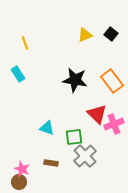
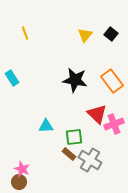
yellow triangle: rotated 28 degrees counterclockwise
yellow line: moved 10 px up
cyan rectangle: moved 6 px left, 4 px down
cyan triangle: moved 1 px left, 2 px up; rotated 21 degrees counterclockwise
gray cross: moved 5 px right, 4 px down; rotated 15 degrees counterclockwise
brown rectangle: moved 18 px right, 9 px up; rotated 32 degrees clockwise
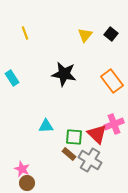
black star: moved 11 px left, 6 px up
red triangle: moved 20 px down
green square: rotated 12 degrees clockwise
brown circle: moved 8 px right, 1 px down
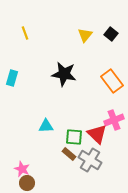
cyan rectangle: rotated 49 degrees clockwise
pink cross: moved 4 px up
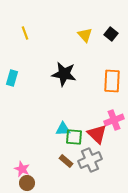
yellow triangle: rotated 21 degrees counterclockwise
orange rectangle: rotated 40 degrees clockwise
cyan triangle: moved 17 px right, 3 px down
brown rectangle: moved 3 px left, 7 px down
gray cross: rotated 35 degrees clockwise
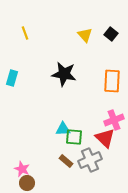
red triangle: moved 8 px right, 4 px down
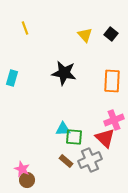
yellow line: moved 5 px up
black star: moved 1 px up
brown circle: moved 3 px up
